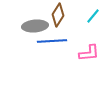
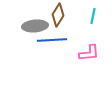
cyan line: rotated 28 degrees counterclockwise
blue line: moved 1 px up
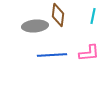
brown diamond: rotated 25 degrees counterclockwise
blue line: moved 15 px down
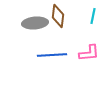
brown diamond: moved 1 px down
gray ellipse: moved 3 px up
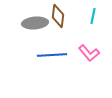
pink L-shape: rotated 55 degrees clockwise
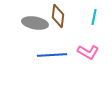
cyan line: moved 1 px right, 1 px down
gray ellipse: rotated 15 degrees clockwise
pink L-shape: moved 1 px left, 1 px up; rotated 20 degrees counterclockwise
